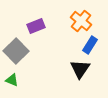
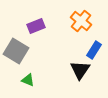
blue rectangle: moved 4 px right, 5 px down
gray square: rotated 15 degrees counterclockwise
black triangle: moved 1 px down
green triangle: moved 16 px right
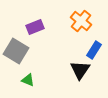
purple rectangle: moved 1 px left, 1 px down
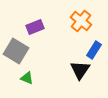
green triangle: moved 1 px left, 2 px up
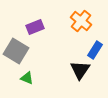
blue rectangle: moved 1 px right
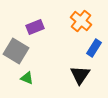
blue rectangle: moved 1 px left, 2 px up
black triangle: moved 5 px down
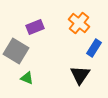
orange cross: moved 2 px left, 2 px down
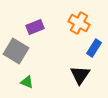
orange cross: rotated 10 degrees counterclockwise
green triangle: moved 4 px down
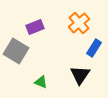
orange cross: rotated 20 degrees clockwise
green triangle: moved 14 px right
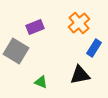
black triangle: rotated 45 degrees clockwise
